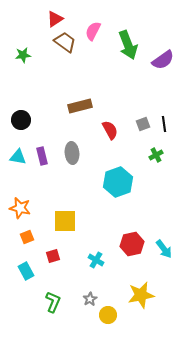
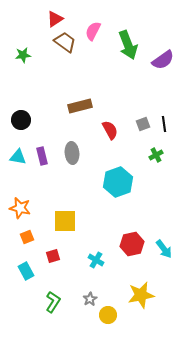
green L-shape: rotated 10 degrees clockwise
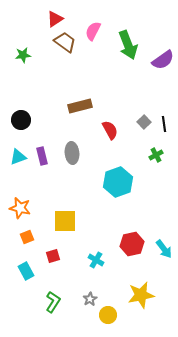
gray square: moved 1 px right, 2 px up; rotated 24 degrees counterclockwise
cyan triangle: rotated 30 degrees counterclockwise
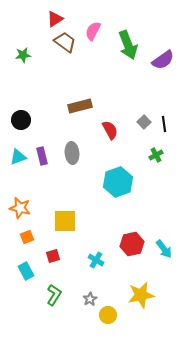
green L-shape: moved 1 px right, 7 px up
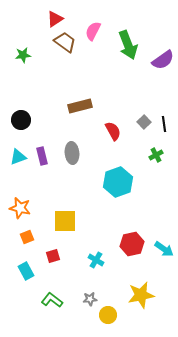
red semicircle: moved 3 px right, 1 px down
cyan arrow: rotated 18 degrees counterclockwise
green L-shape: moved 2 px left, 5 px down; rotated 85 degrees counterclockwise
gray star: rotated 24 degrees clockwise
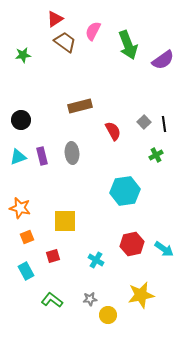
cyan hexagon: moved 7 px right, 9 px down; rotated 12 degrees clockwise
